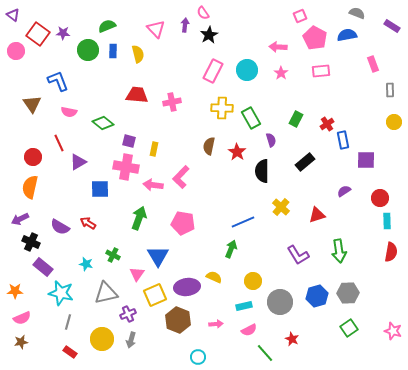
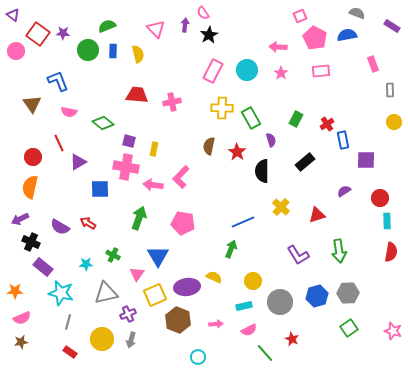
cyan star at (86, 264): rotated 16 degrees counterclockwise
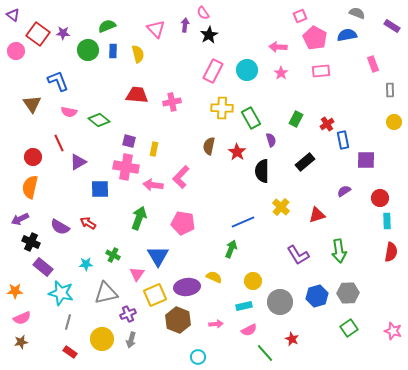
green diamond at (103, 123): moved 4 px left, 3 px up
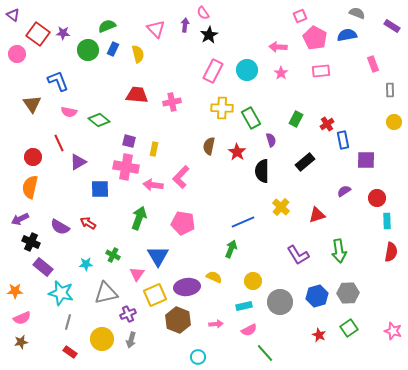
pink circle at (16, 51): moved 1 px right, 3 px down
blue rectangle at (113, 51): moved 2 px up; rotated 24 degrees clockwise
red circle at (380, 198): moved 3 px left
red star at (292, 339): moved 27 px right, 4 px up
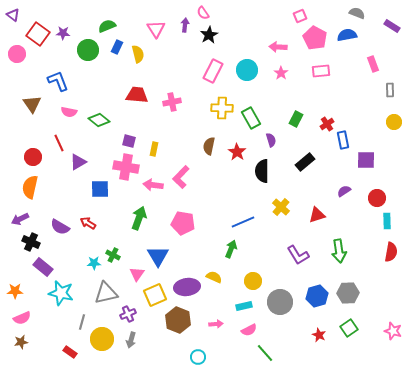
pink triangle at (156, 29): rotated 12 degrees clockwise
blue rectangle at (113, 49): moved 4 px right, 2 px up
cyan star at (86, 264): moved 8 px right, 1 px up
gray line at (68, 322): moved 14 px right
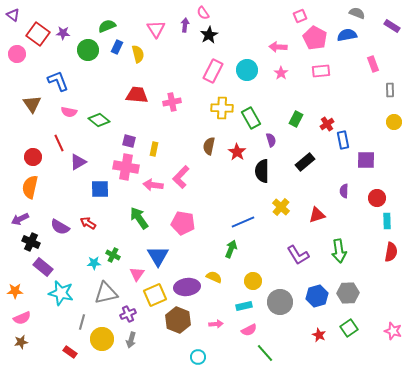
purple semicircle at (344, 191): rotated 56 degrees counterclockwise
green arrow at (139, 218): rotated 55 degrees counterclockwise
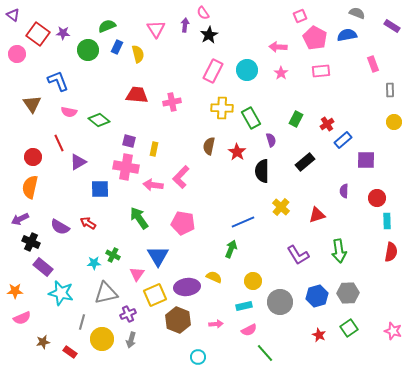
blue rectangle at (343, 140): rotated 60 degrees clockwise
brown star at (21, 342): moved 22 px right
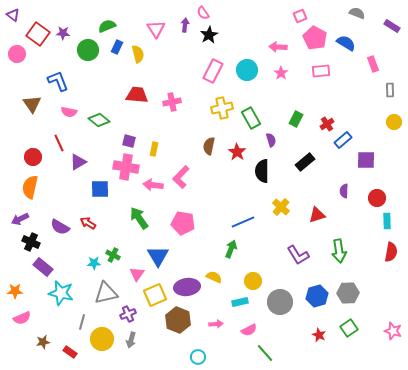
blue semicircle at (347, 35): moved 1 px left, 8 px down; rotated 42 degrees clockwise
yellow cross at (222, 108): rotated 15 degrees counterclockwise
cyan rectangle at (244, 306): moved 4 px left, 4 px up
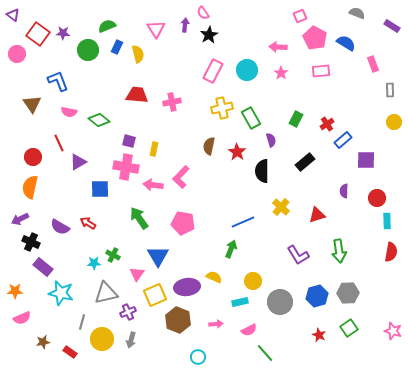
purple cross at (128, 314): moved 2 px up
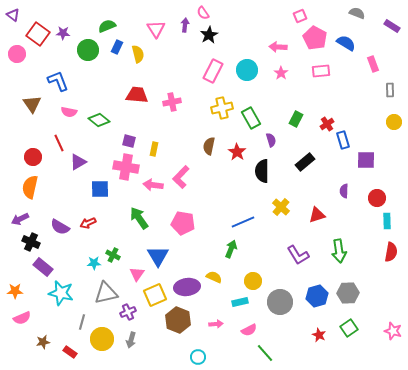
blue rectangle at (343, 140): rotated 66 degrees counterclockwise
red arrow at (88, 223): rotated 56 degrees counterclockwise
